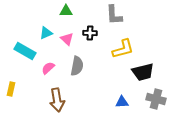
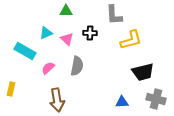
yellow L-shape: moved 8 px right, 9 px up
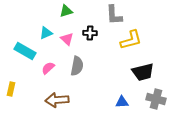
green triangle: rotated 16 degrees counterclockwise
brown arrow: rotated 95 degrees clockwise
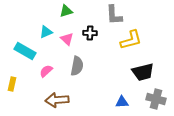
cyan triangle: moved 1 px up
pink semicircle: moved 2 px left, 3 px down
yellow rectangle: moved 1 px right, 5 px up
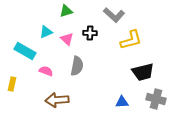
gray L-shape: rotated 45 degrees counterclockwise
pink semicircle: rotated 64 degrees clockwise
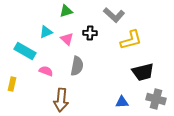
brown arrow: moved 4 px right; rotated 80 degrees counterclockwise
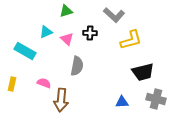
pink semicircle: moved 2 px left, 12 px down
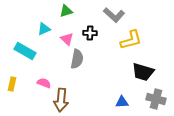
cyan triangle: moved 2 px left, 3 px up
gray semicircle: moved 7 px up
black trapezoid: rotated 30 degrees clockwise
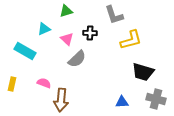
gray L-shape: rotated 30 degrees clockwise
gray semicircle: rotated 36 degrees clockwise
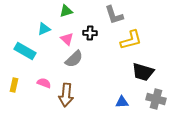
gray semicircle: moved 3 px left
yellow rectangle: moved 2 px right, 1 px down
brown arrow: moved 5 px right, 5 px up
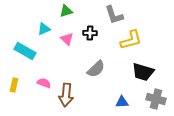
gray semicircle: moved 22 px right, 10 px down
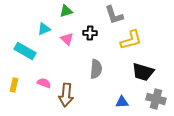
gray semicircle: rotated 42 degrees counterclockwise
